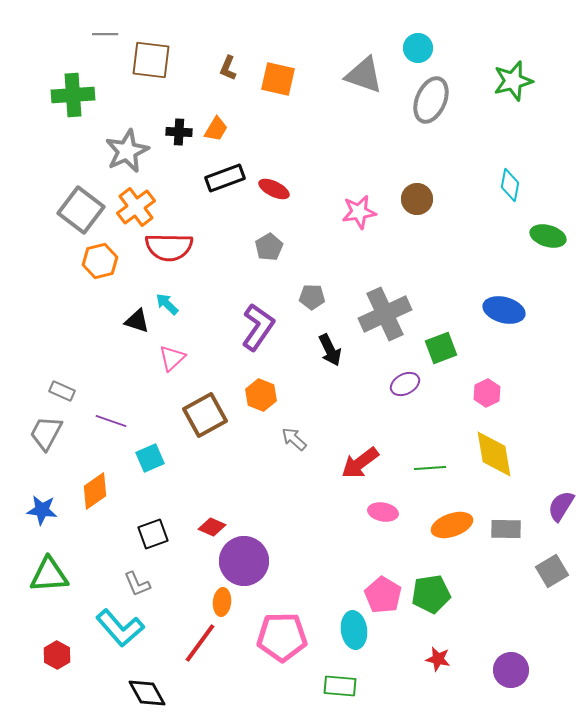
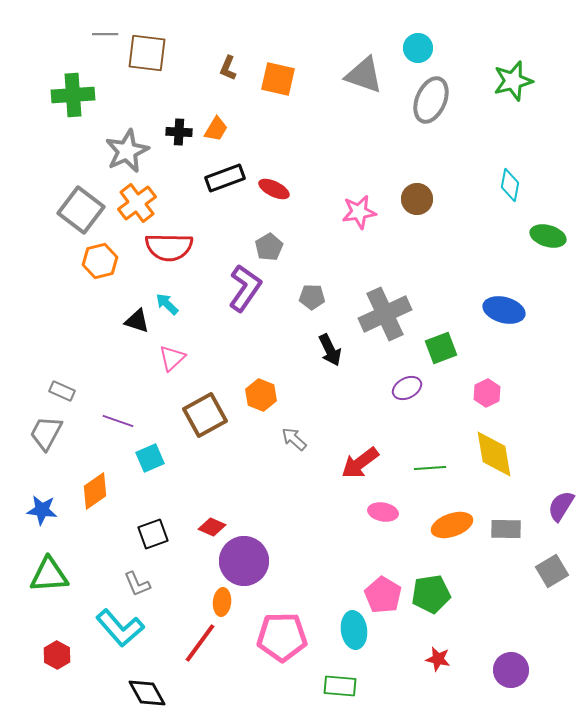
brown square at (151, 60): moved 4 px left, 7 px up
orange cross at (136, 207): moved 1 px right, 4 px up
purple L-shape at (258, 327): moved 13 px left, 39 px up
purple ellipse at (405, 384): moved 2 px right, 4 px down
purple line at (111, 421): moved 7 px right
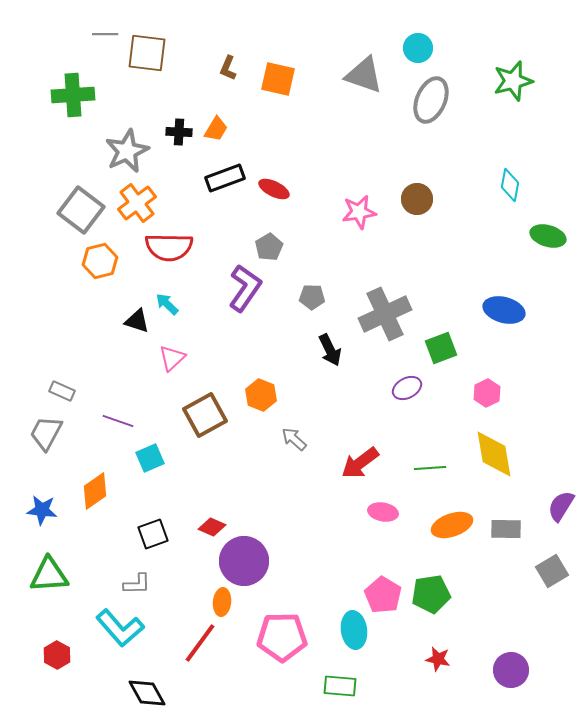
gray L-shape at (137, 584): rotated 68 degrees counterclockwise
